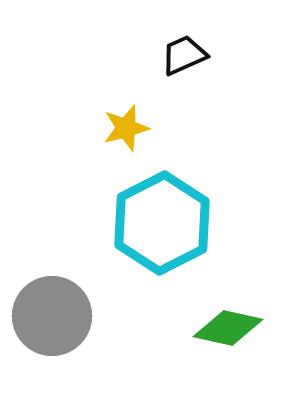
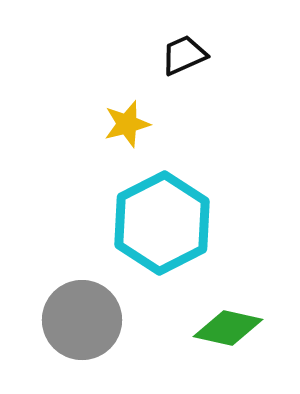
yellow star: moved 1 px right, 4 px up
gray circle: moved 30 px right, 4 px down
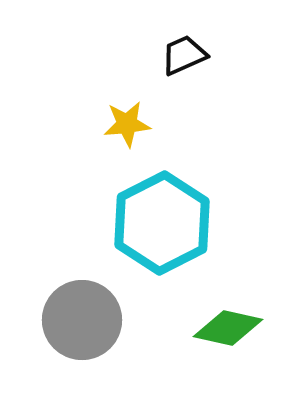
yellow star: rotated 9 degrees clockwise
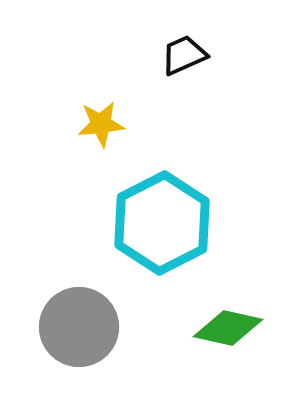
yellow star: moved 26 px left
gray circle: moved 3 px left, 7 px down
